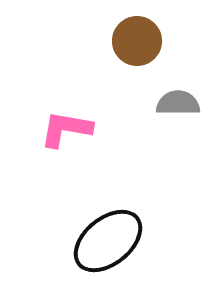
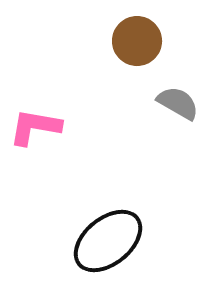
gray semicircle: rotated 30 degrees clockwise
pink L-shape: moved 31 px left, 2 px up
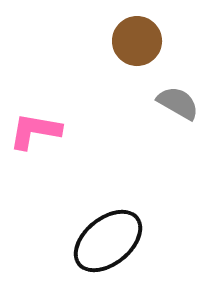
pink L-shape: moved 4 px down
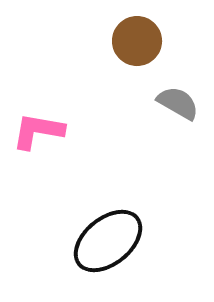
pink L-shape: moved 3 px right
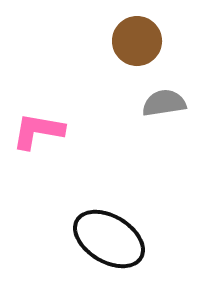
gray semicircle: moved 14 px left; rotated 39 degrees counterclockwise
black ellipse: moved 1 px right, 2 px up; rotated 70 degrees clockwise
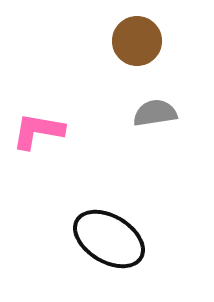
gray semicircle: moved 9 px left, 10 px down
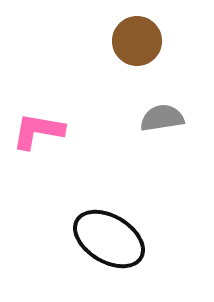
gray semicircle: moved 7 px right, 5 px down
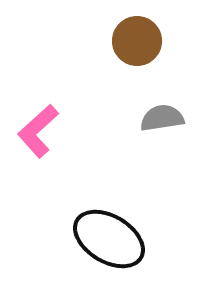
pink L-shape: rotated 52 degrees counterclockwise
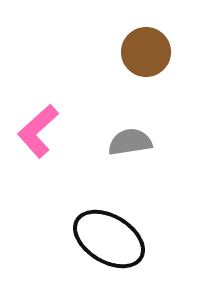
brown circle: moved 9 px right, 11 px down
gray semicircle: moved 32 px left, 24 px down
